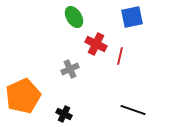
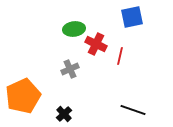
green ellipse: moved 12 px down; rotated 65 degrees counterclockwise
black cross: rotated 21 degrees clockwise
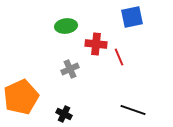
green ellipse: moved 8 px left, 3 px up
red cross: rotated 20 degrees counterclockwise
red line: moved 1 px left, 1 px down; rotated 36 degrees counterclockwise
orange pentagon: moved 2 px left, 1 px down
black cross: rotated 21 degrees counterclockwise
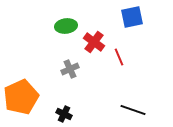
red cross: moved 2 px left, 2 px up; rotated 30 degrees clockwise
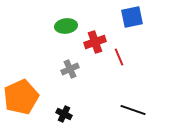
red cross: moved 1 px right; rotated 35 degrees clockwise
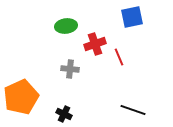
red cross: moved 2 px down
gray cross: rotated 30 degrees clockwise
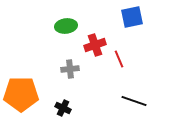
red cross: moved 1 px down
red line: moved 2 px down
gray cross: rotated 12 degrees counterclockwise
orange pentagon: moved 3 px up; rotated 24 degrees clockwise
black line: moved 1 px right, 9 px up
black cross: moved 1 px left, 6 px up
